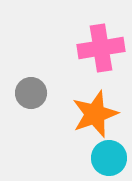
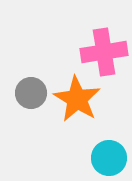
pink cross: moved 3 px right, 4 px down
orange star: moved 18 px left, 15 px up; rotated 21 degrees counterclockwise
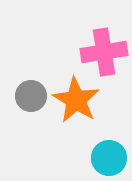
gray circle: moved 3 px down
orange star: moved 1 px left, 1 px down
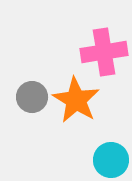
gray circle: moved 1 px right, 1 px down
cyan circle: moved 2 px right, 2 px down
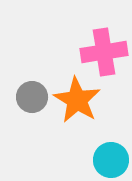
orange star: moved 1 px right
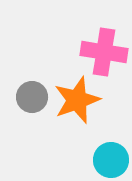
pink cross: rotated 18 degrees clockwise
orange star: rotated 21 degrees clockwise
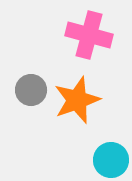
pink cross: moved 15 px left, 17 px up; rotated 6 degrees clockwise
gray circle: moved 1 px left, 7 px up
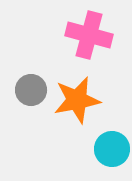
orange star: rotated 9 degrees clockwise
cyan circle: moved 1 px right, 11 px up
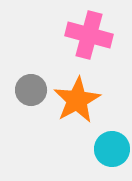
orange star: rotated 18 degrees counterclockwise
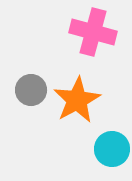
pink cross: moved 4 px right, 3 px up
